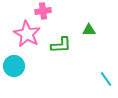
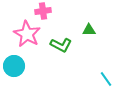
green L-shape: rotated 30 degrees clockwise
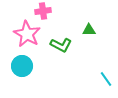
cyan circle: moved 8 px right
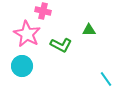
pink cross: rotated 21 degrees clockwise
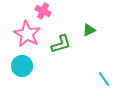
pink cross: rotated 14 degrees clockwise
green triangle: rotated 24 degrees counterclockwise
green L-shape: moved 1 px up; rotated 45 degrees counterclockwise
cyan line: moved 2 px left
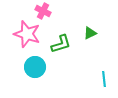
green triangle: moved 1 px right, 3 px down
pink star: rotated 12 degrees counterclockwise
cyan circle: moved 13 px right, 1 px down
cyan line: rotated 28 degrees clockwise
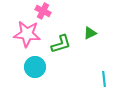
pink star: rotated 12 degrees counterclockwise
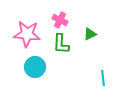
pink cross: moved 17 px right, 9 px down
green triangle: moved 1 px down
green L-shape: rotated 110 degrees clockwise
cyan line: moved 1 px left, 1 px up
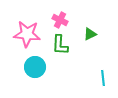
green L-shape: moved 1 px left, 1 px down
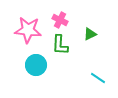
pink star: moved 1 px right, 4 px up
cyan circle: moved 1 px right, 2 px up
cyan line: moved 5 px left; rotated 49 degrees counterclockwise
